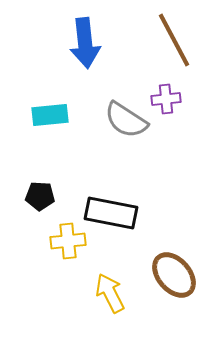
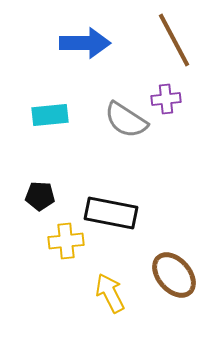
blue arrow: rotated 84 degrees counterclockwise
yellow cross: moved 2 px left
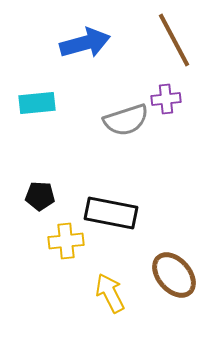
blue arrow: rotated 15 degrees counterclockwise
cyan rectangle: moved 13 px left, 12 px up
gray semicircle: rotated 51 degrees counterclockwise
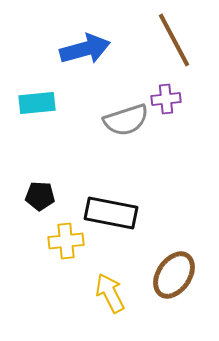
blue arrow: moved 6 px down
brown ellipse: rotated 75 degrees clockwise
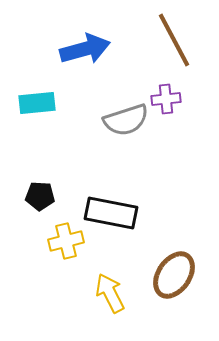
yellow cross: rotated 8 degrees counterclockwise
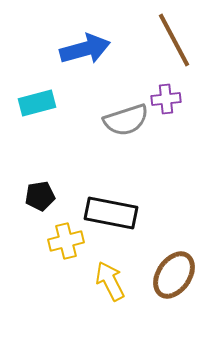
cyan rectangle: rotated 9 degrees counterclockwise
black pentagon: rotated 12 degrees counterclockwise
yellow arrow: moved 12 px up
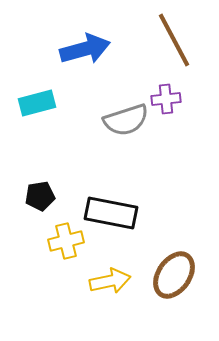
yellow arrow: rotated 105 degrees clockwise
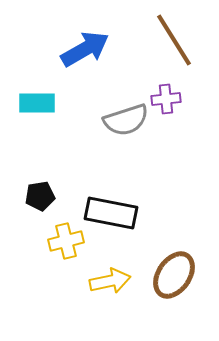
brown line: rotated 4 degrees counterclockwise
blue arrow: rotated 15 degrees counterclockwise
cyan rectangle: rotated 15 degrees clockwise
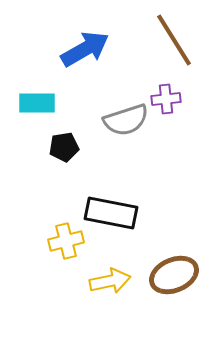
black pentagon: moved 24 px right, 49 px up
brown ellipse: rotated 33 degrees clockwise
